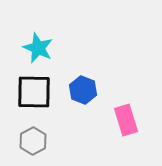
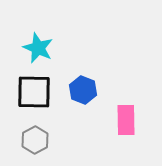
pink rectangle: rotated 16 degrees clockwise
gray hexagon: moved 2 px right, 1 px up
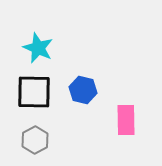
blue hexagon: rotated 8 degrees counterclockwise
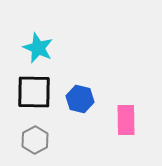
blue hexagon: moved 3 px left, 9 px down
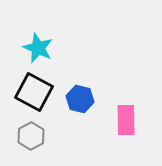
black square: rotated 27 degrees clockwise
gray hexagon: moved 4 px left, 4 px up
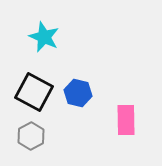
cyan star: moved 6 px right, 11 px up
blue hexagon: moved 2 px left, 6 px up
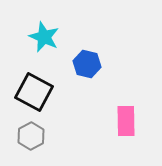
blue hexagon: moved 9 px right, 29 px up
pink rectangle: moved 1 px down
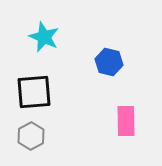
blue hexagon: moved 22 px right, 2 px up
black square: rotated 33 degrees counterclockwise
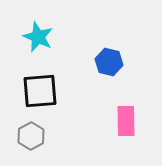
cyan star: moved 6 px left
black square: moved 6 px right, 1 px up
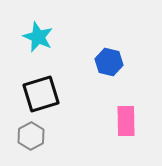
black square: moved 1 px right, 3 px down; rotated 12 degrees counterclockwise
